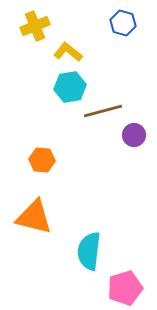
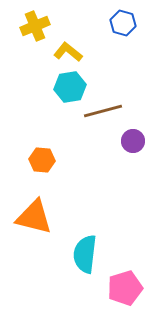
purple circle: moved 1 px left, 6 px down
cyan semicircle: moved 4 px left, 3 px down
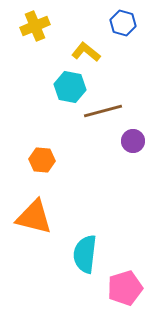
yellow L-shape: moved 18 px right
cyan hexagon: rotated 20 degrees clockwise
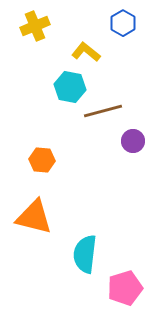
blue hexagon: rotated 15 degrees clockwise
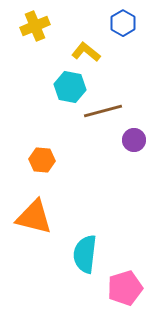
purple circle: moved 1 px right, 1 px up
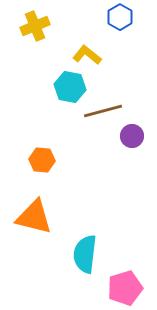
blue hexagon: moved 3 px left, 6 px up
yellow L-shape: moved 1 px right, 3 px down
purple circle: moved 2 px left, 4 px up
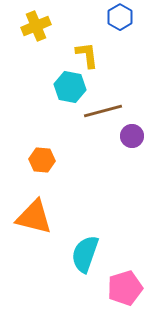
yellow cross: moved 1 px right
yellow L-shape: rotated 44 degrees clockwise
cyan semicircle: rotated 12 degrees clockwise
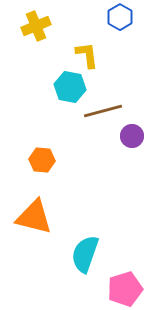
pink pentagon: moved 1 px down
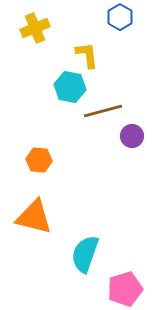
yellow cross: moved 1 px left, 2 px down
orange hexagon: moved 3 px left
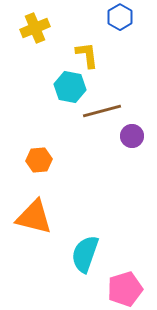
brown line: moved 1 px left
orange hexagon: rotated 10 degrees counterclockwise
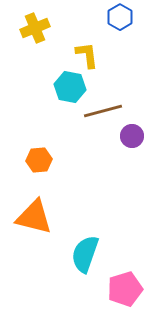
brown line: moved 1 px right
